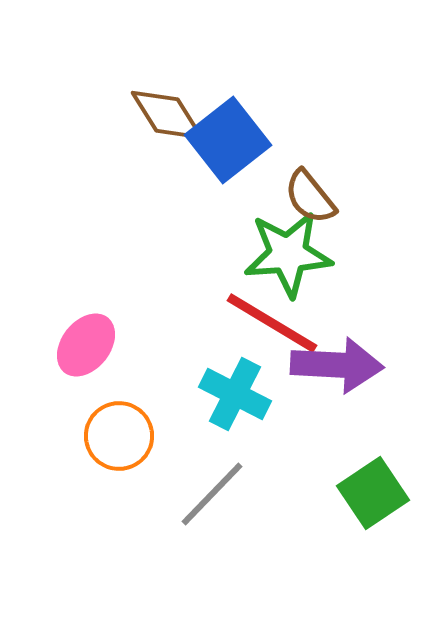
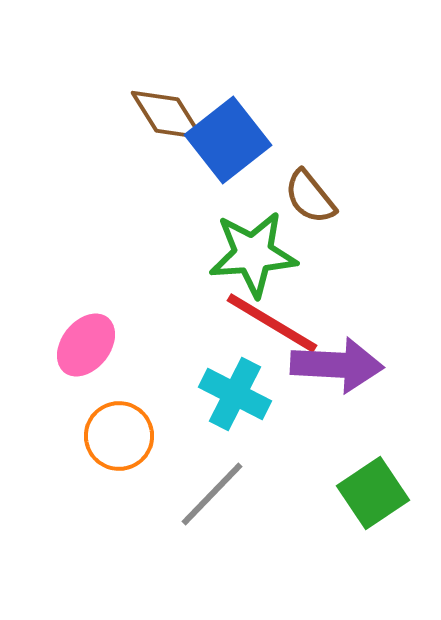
green star: moved 35 px left
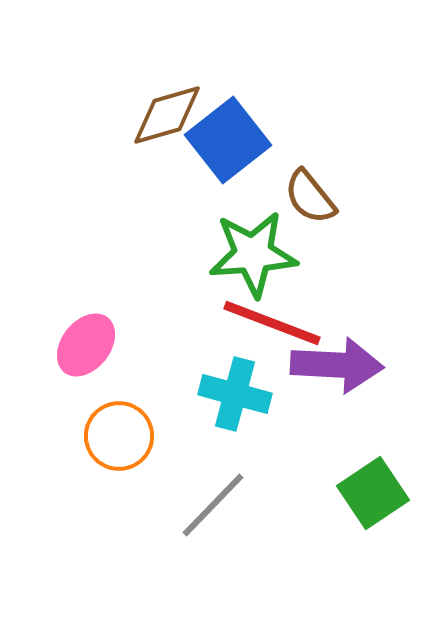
brown diamond: rotated 74 degrees counterclockwise
red line: rotated 10 degrees counterclockwise
cyan cross: rotated 12 degrees counterclockwise
gray line: moved 1 px right, 11 px down
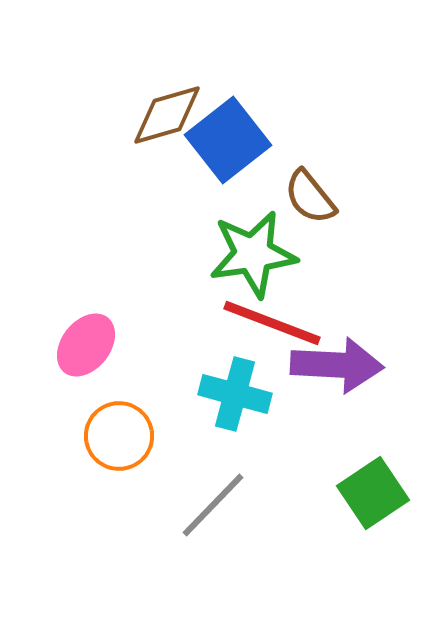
green star: rotated 4 degrees counterclockwise
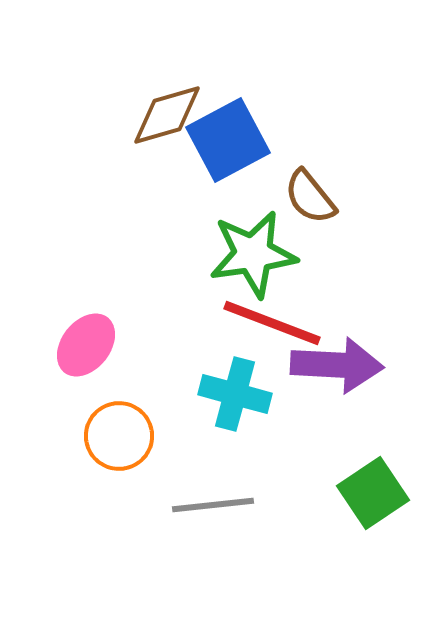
blue square: rotated 10 degrees clockwise
gray line: rotated 40 degrees clockwise
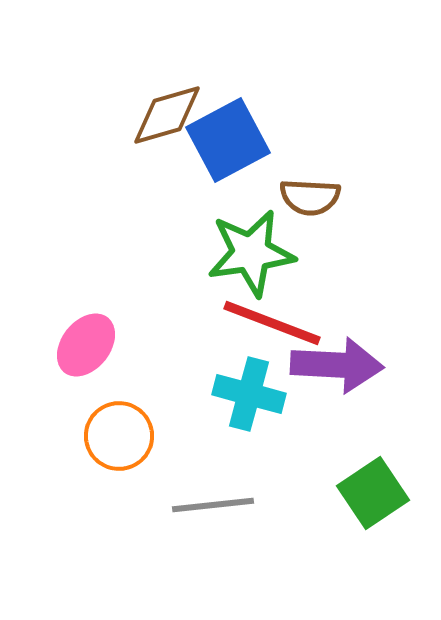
brown semicircle: rotated 48 degrees counterclockwise
green star: moved 2 px left, 1 px up
cyan cross: moved 14 px right
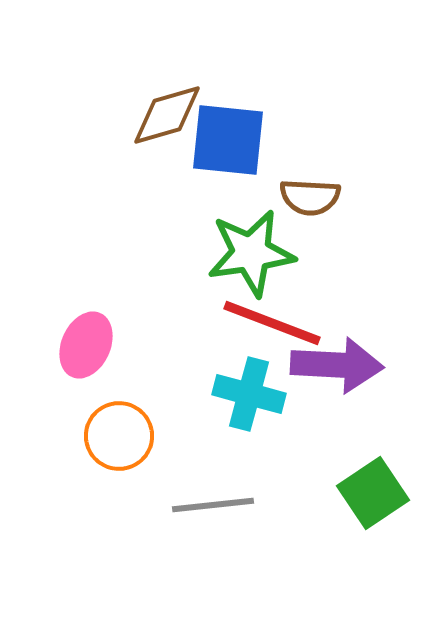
blue square: rotated 34 degrees clockwise
pink ellipse: rotated 14 degrees counterclockwise
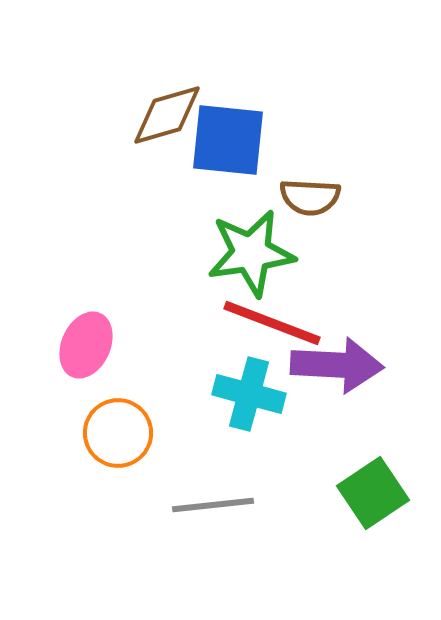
orange circle: moved 1 px left, 3 px up
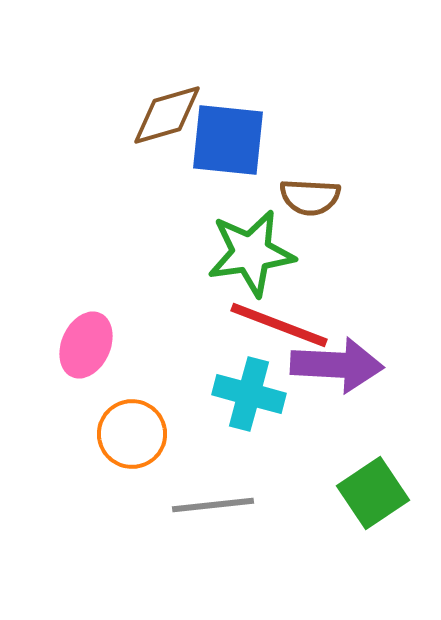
red line: moved 7 px right, 2 px down
orange circle: moved 14 px right, 1 px down
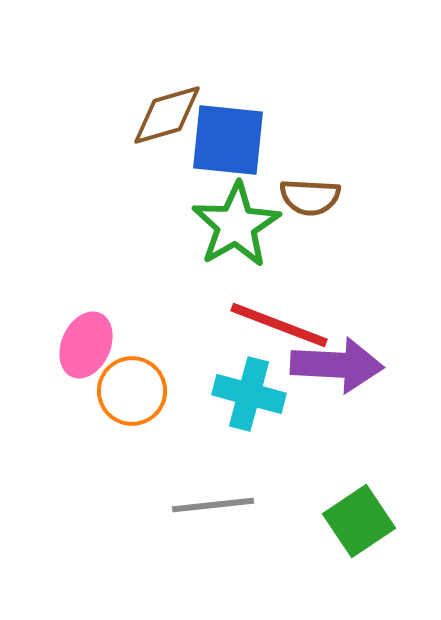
green star: moved 15 px left, 28 px up; rotated 22 degrees counterclockwise
orange circle: moved 43 px up
green square: moved 14 px left, 28 px down
